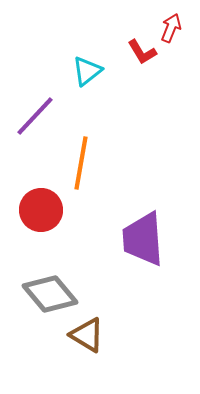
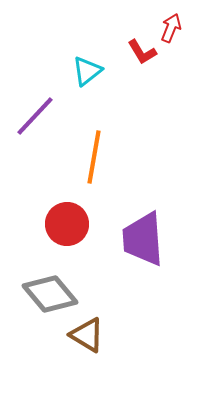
orange line: moved 13 px right, 6 px up
red circle: moved 26 px right, 14 px down
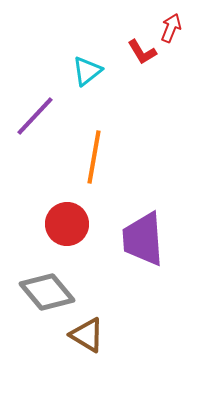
gray diamond: moved 3 px left, 2 px up
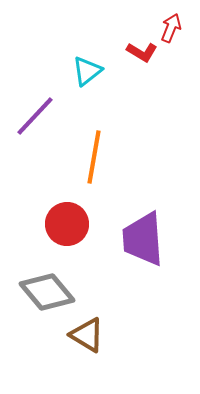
red L-shape: rotated 28 degrees counterclockwise
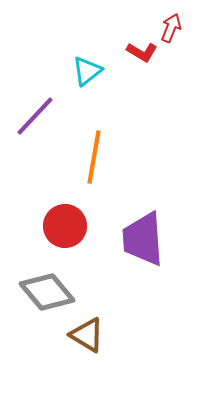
red circle: moved 2 px left, 2 px down
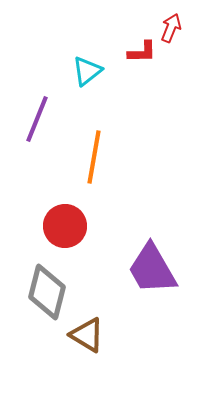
red L-shape: rotated 32 degrees counterclockwise
purple line: moved 2 px right, 3 px down; rotated 21 degrees counterclockwise
purple trapezoid: moved 9 px right, 30 px down; rotated 26 degrees counterclockwise
gray diamond: rotated 54 degrees clockwise
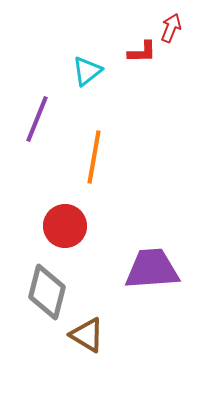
purple trapezoid: rotated 116 degrees clockwise
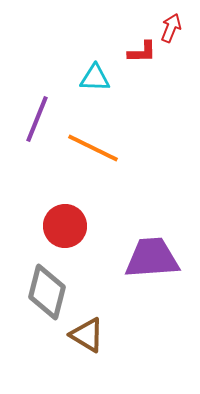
cyan triangle: moved 8 px right, 7 px down; rotated 40 degrees clockwise
orange line: moved 1 px left, 9 px up; rotated 74 degrees counterclockwise
purple trapezoid: moved 11 px up
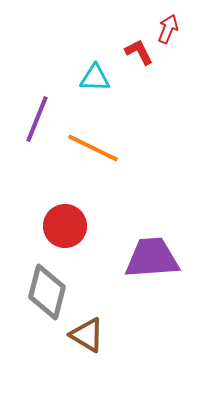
red arrow: moved 3 px left, 1 px down
red L-shape: moved 3 px left; rotated 116 degrees counterclockwise
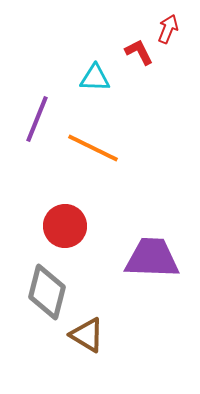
purple trapezoid: rotated 6 degrees clockwise
